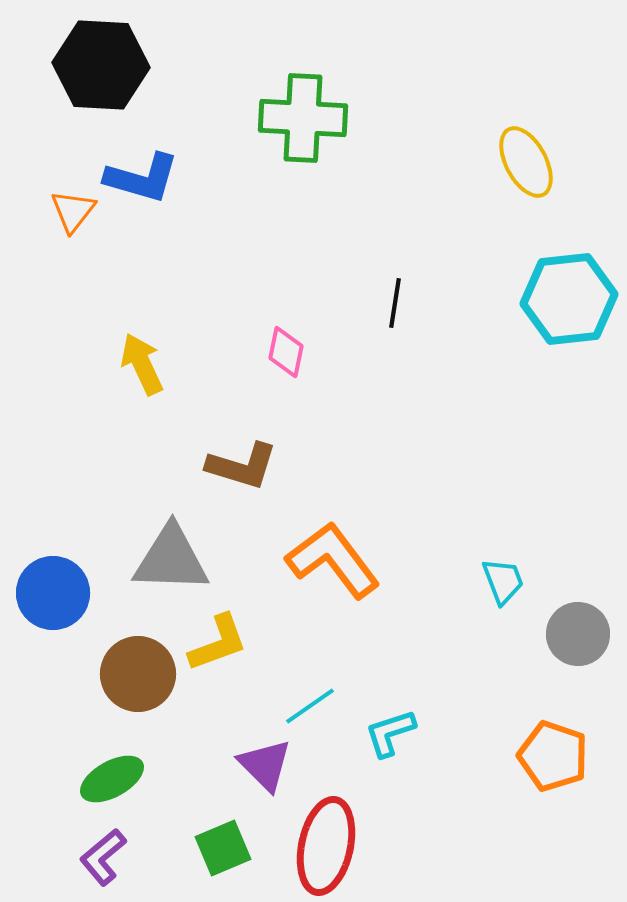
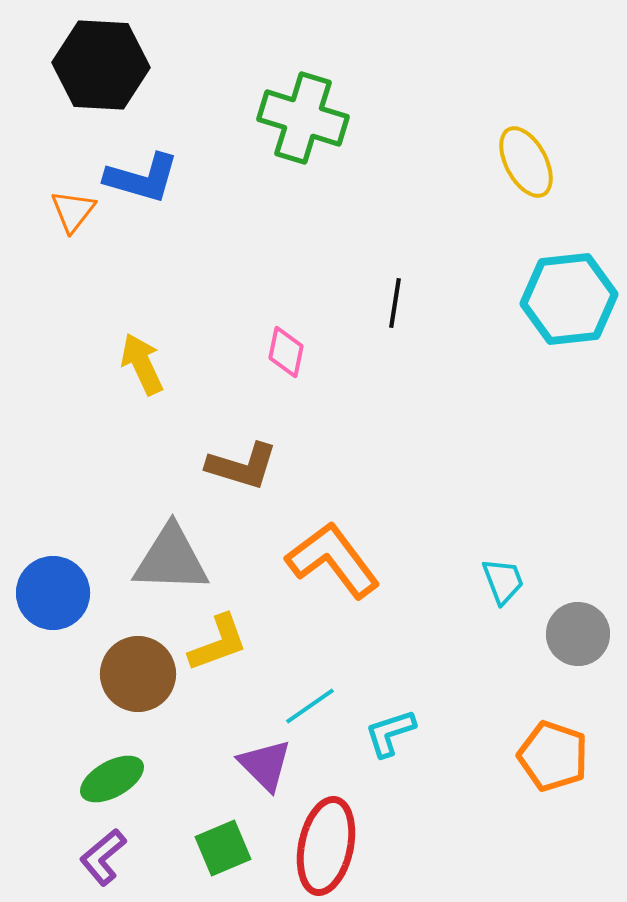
green cross: rotated 14 degrees clockwise
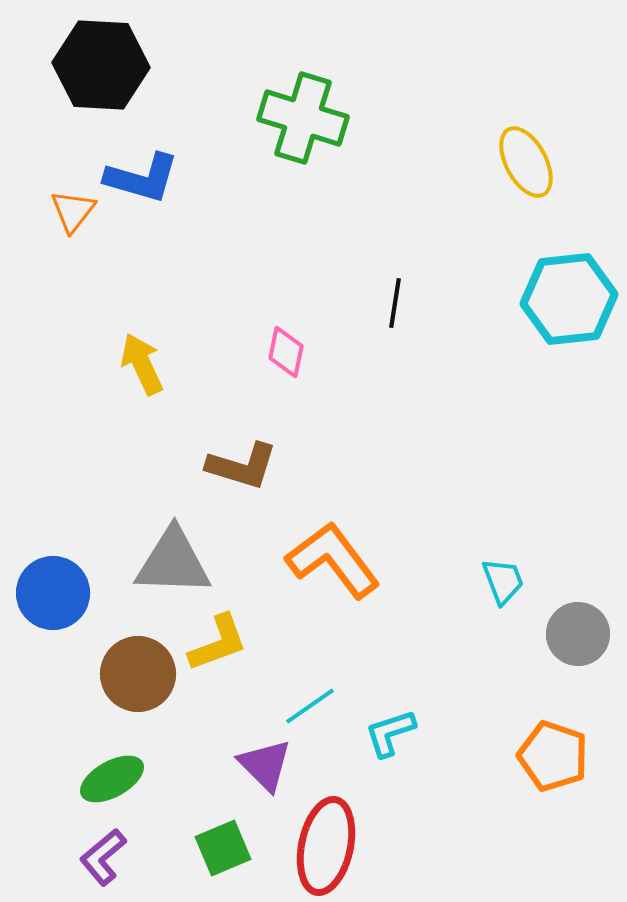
gray triangle: moved 2 px right, 3 px down
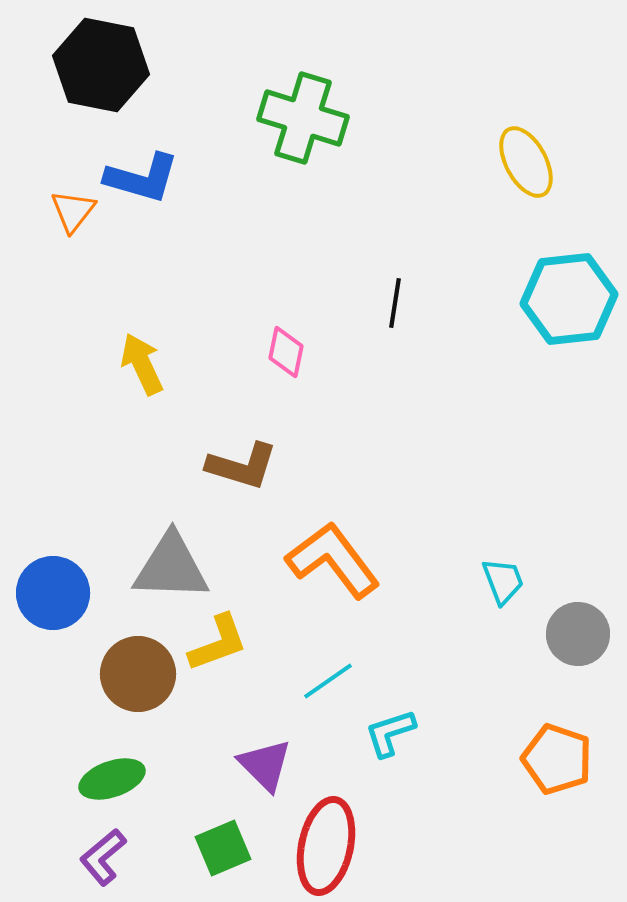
black hexagon: rotated 8 degrees clockwise
gray triangle: moved 2 px left, 5 px down
cyan line: moved 18 px right, 25 px up
orange pentagon: moved 4 px right, 3 px down
green ellipse: rotated 10 degrees clockwise
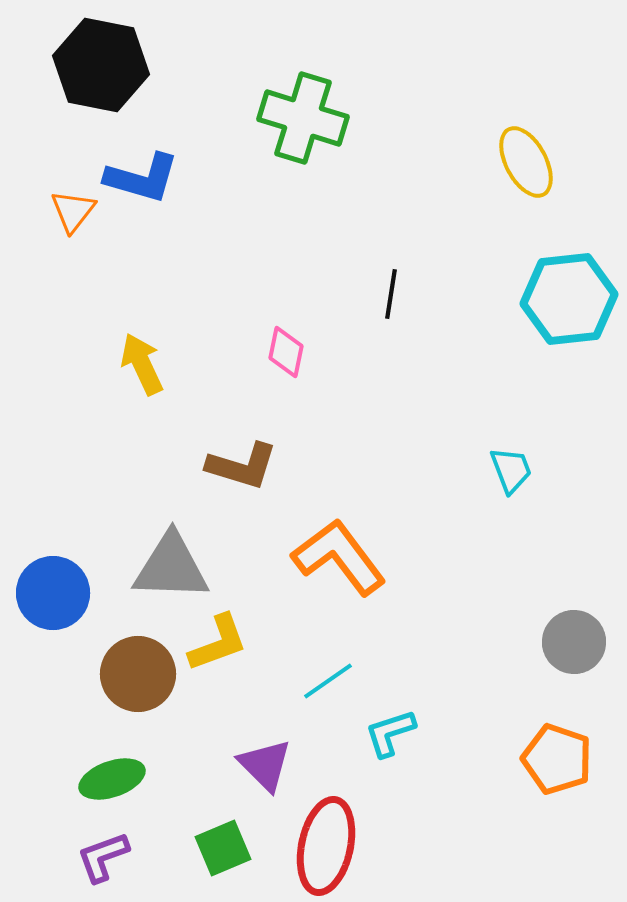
black line: moved 4 px left, 9 px up
orange L-shape: moved 6 px right, 3 px up
cyan trapezoid: moved 8 px right, 111 px up
gray circle: moved 4 px left, 8 px down
purple L-shape: rotated 20 degrees clockwise
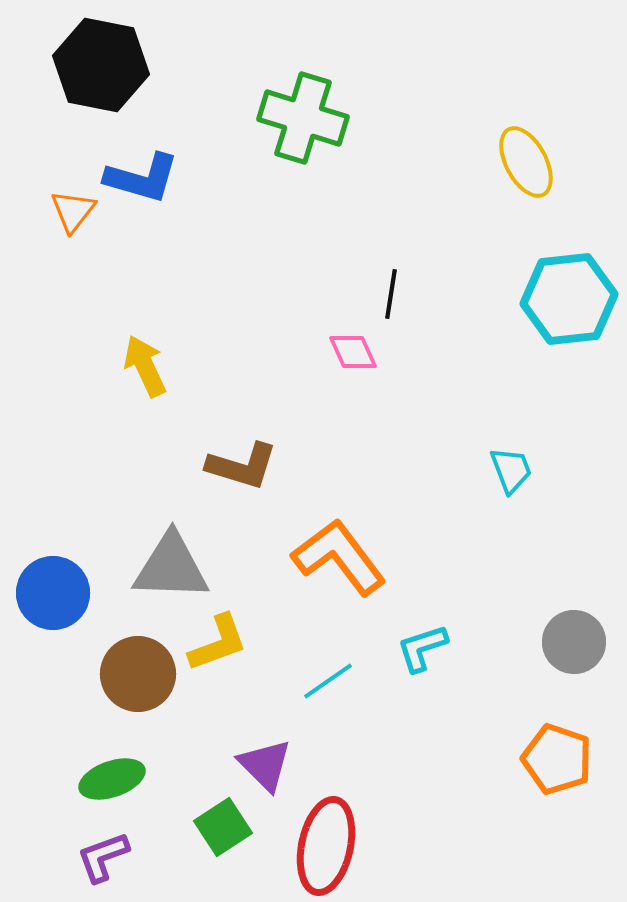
pink diamond: moved 67 px right; rotated 36 degrees counterclockwise
yellow arrow: moved 3 px right, 2 px down
cyan L-shape: moved 32 px right, 85 px up
green square: moved 21 px up; rotated 10 degrees counterclockwise
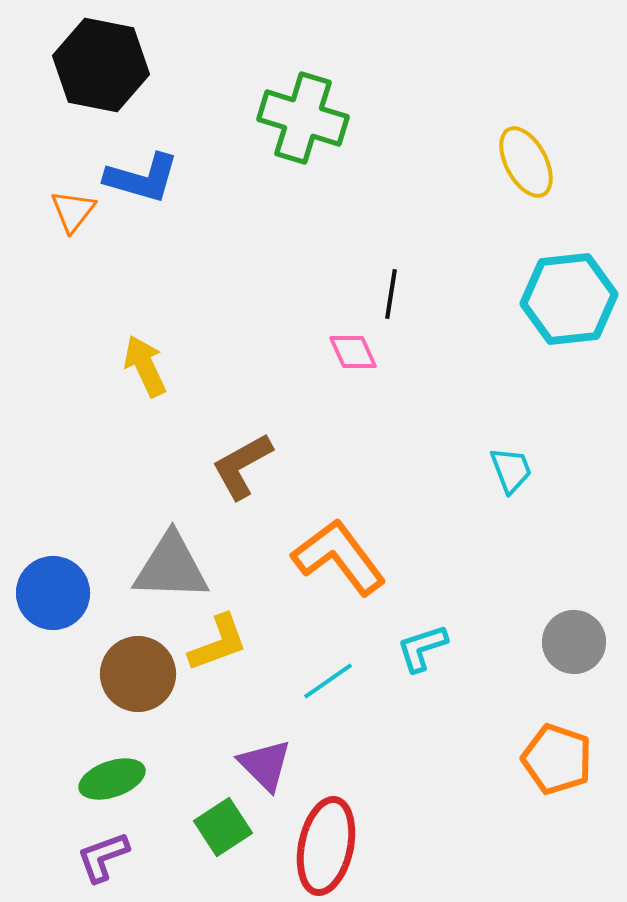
brown L-shape: rotated 134 degrees clockwise
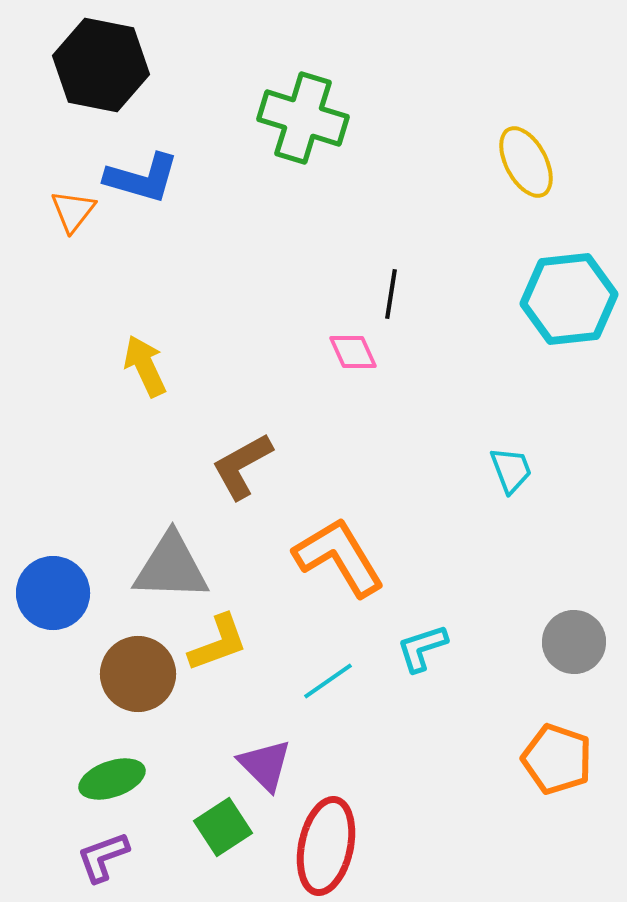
orange L-shape: rotated 6 degrees clockwise
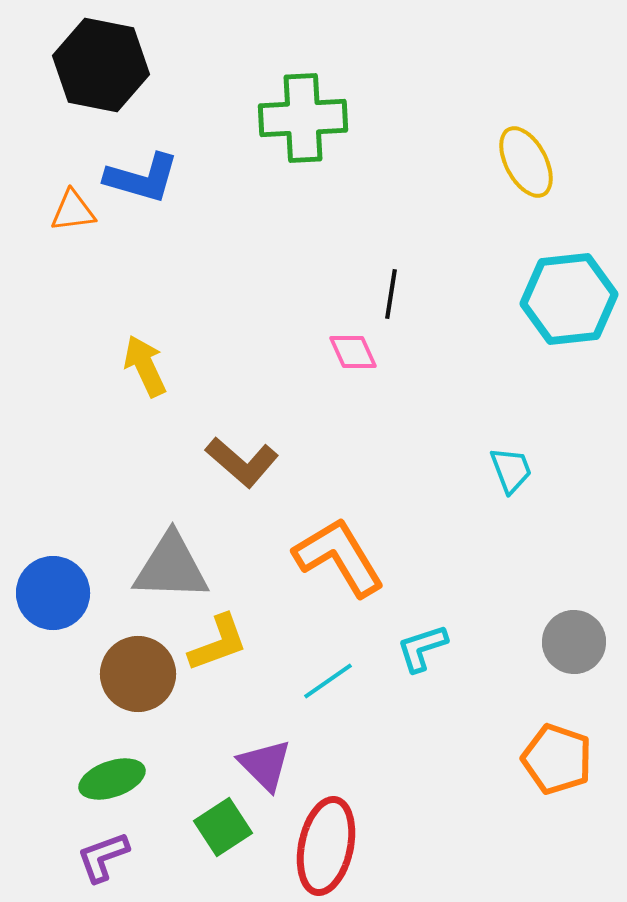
green cross: rotated 20 degrees counterclockwise
orange triangle: rotated 45 degrees clockwise
brown L-shape: moved 4 px up; rotated 110 degrees counterclockwise
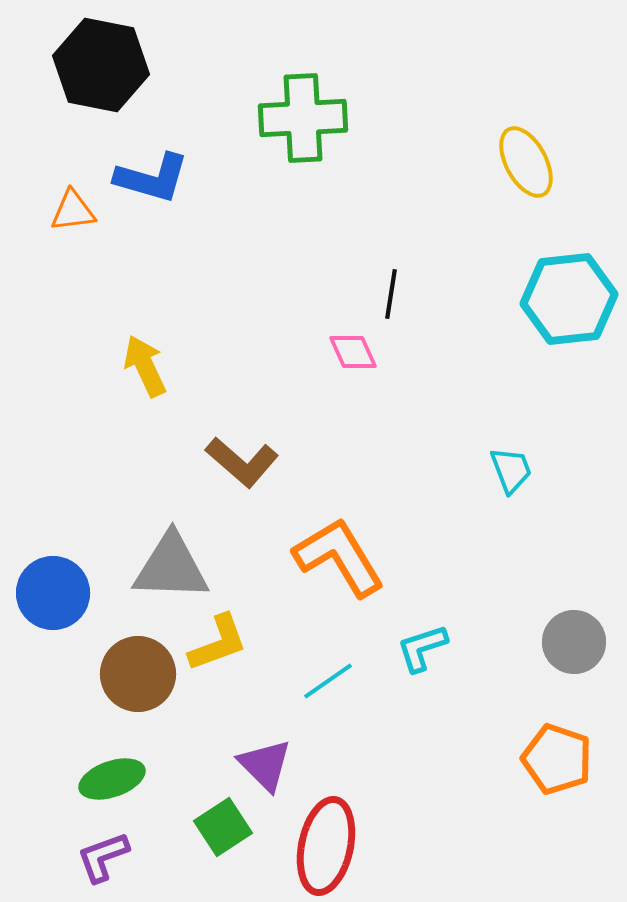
blue L-shape: moved 10 px right
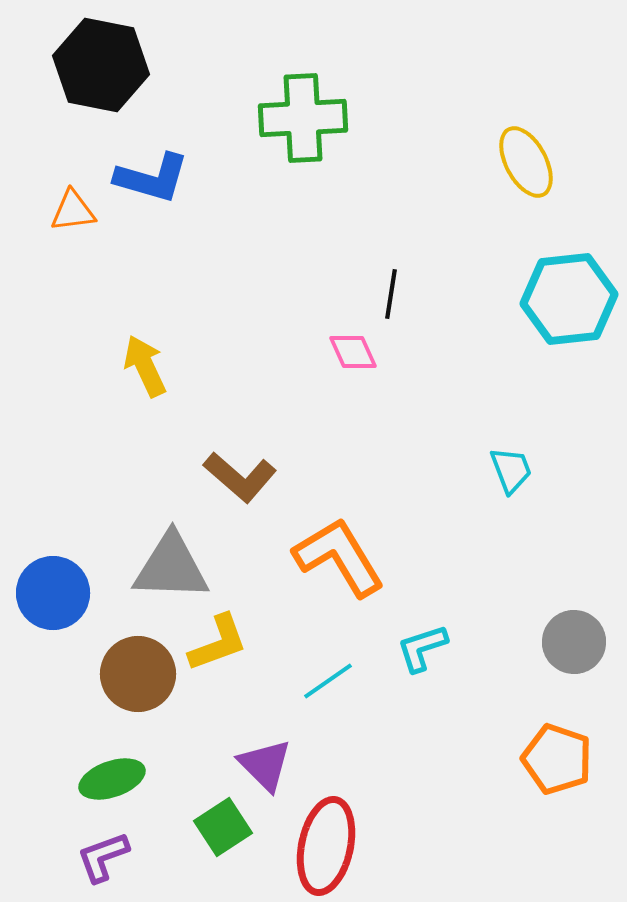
brown L-shape: moved 2 px left, 15 px down
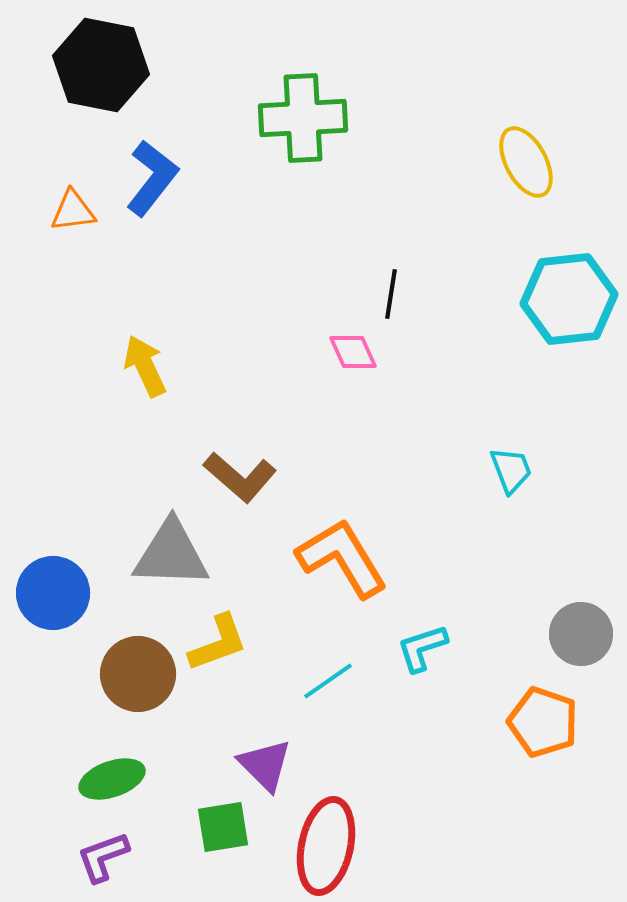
blue L-shape: rotated 68 degrees counterclockwise
orange L-shape: moved 3 px right, 1 px down
gray triangle: moved 13 px up
gray circle: moved 7 px right, 8 px up
orange pentagon: moved 14 px left, 37 px up
green square: rotated 24 degrees clockwise
